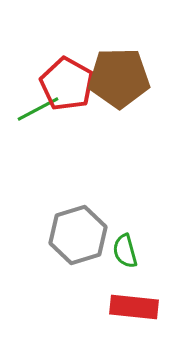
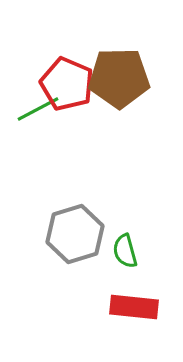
red pentagon: rotated 6 degrees counterclockwise
gray hexagon: moved 3 px left, 1 px up
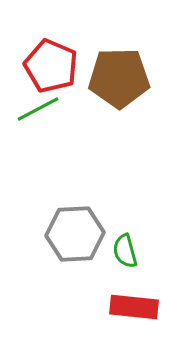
red pentagon: moved 16 px left, 18 px up
gray hexagon: rotated 14 degrees clockwise
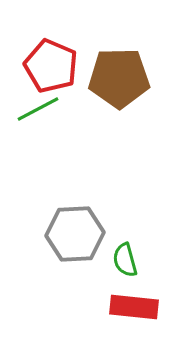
green semicircle: moved 9 px down
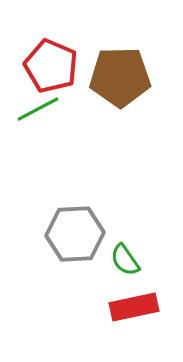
brown pentagon: moved 1 px right, 1 px up
green semicircle: rotated 20 degrees counterclockwise
red rectangle: rotated 18 degrees counterclockwise
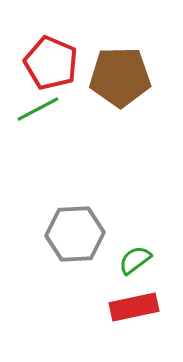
red pentagon: moved 3 px up
green semicircle: moved 10 px right; rotated 88 degrees clockwise
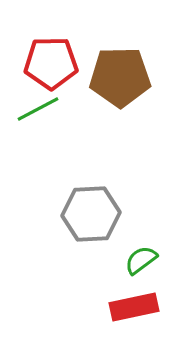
red pentagon: rotated 24 degrees counterclockwise
gray hexagon: moved 16 px right, 20 px up
green semicircle: moved 6 px right
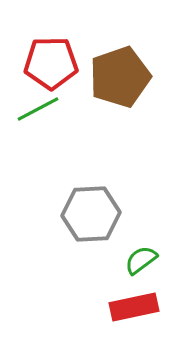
brown pentagon: rotated 18 degrees counterclockwise
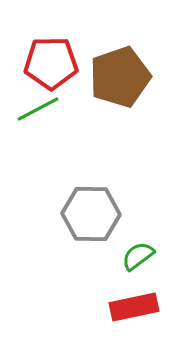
gray hexagon: rotated 4 degrees clockwise
green semicircle: moved 3 px left, 4 px up
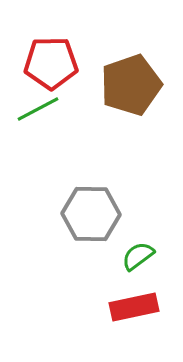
brown pentagon: moved 11 px right, 8 px down
